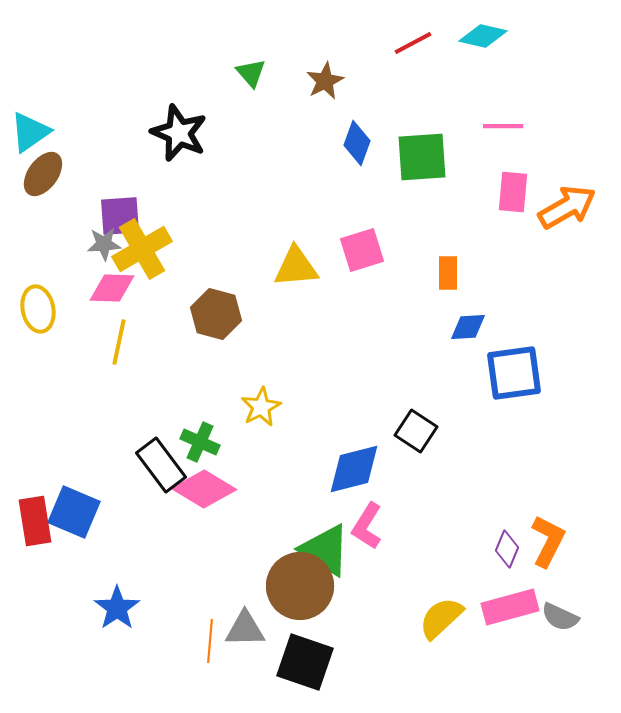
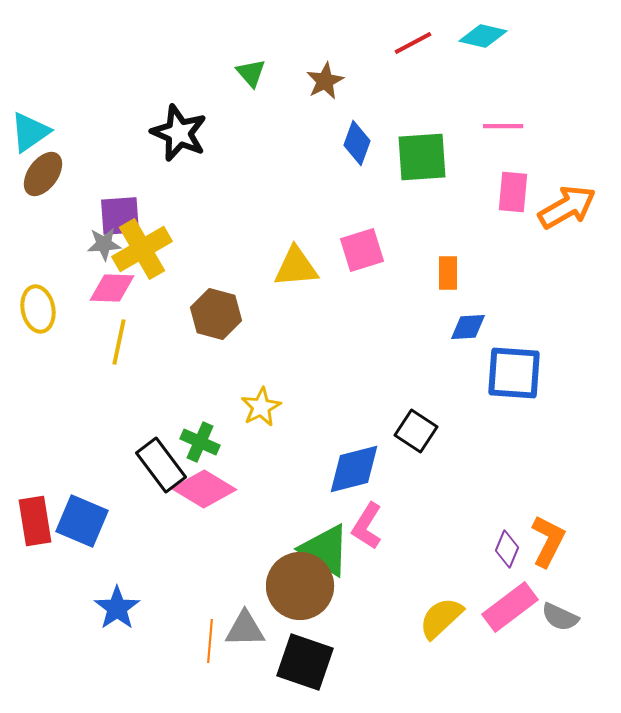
blue square at (514, 373): rotated 12 degrees clockwise
blue square at (74, 512): moved 8 px right, 9 px down
pink rectangle at (510, 607): rotated 22 degrees counterclockwise
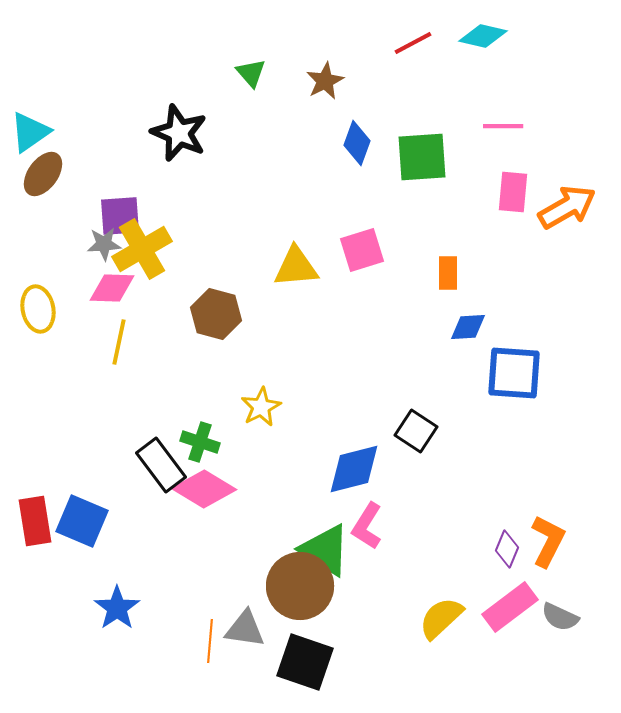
green cross at (200, 442): rotated 6 degrees counterclockwise
gray triangle at (245, 629): rotated 9 degrees clockwise
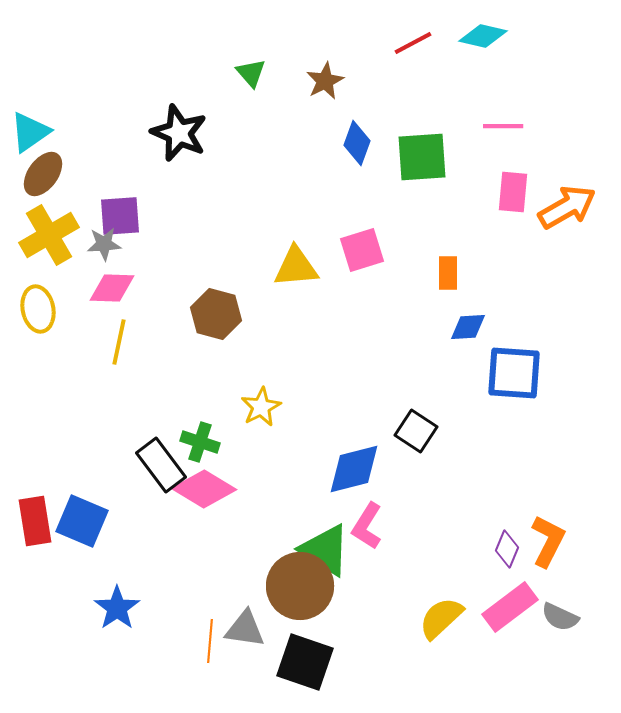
yellow cross at (142, 249): moved 93 px left, 14 px up
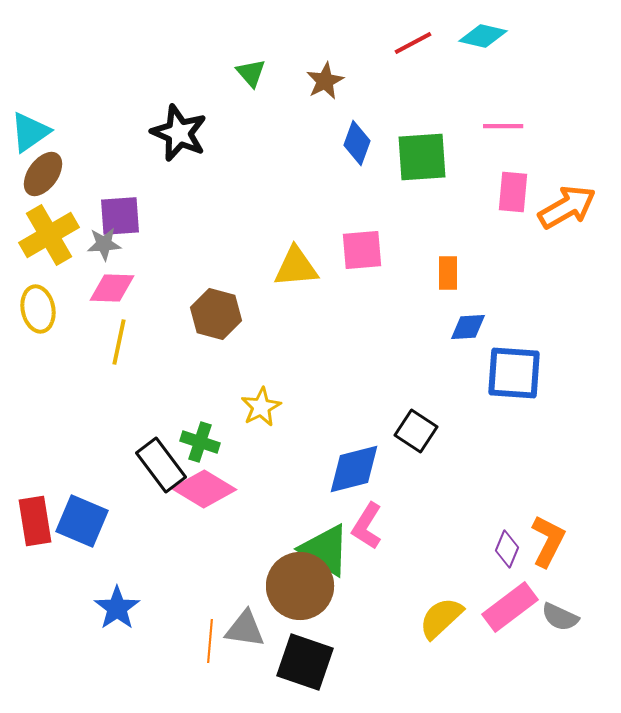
pink square at (362, 250): rotated 12 degrees clockwise
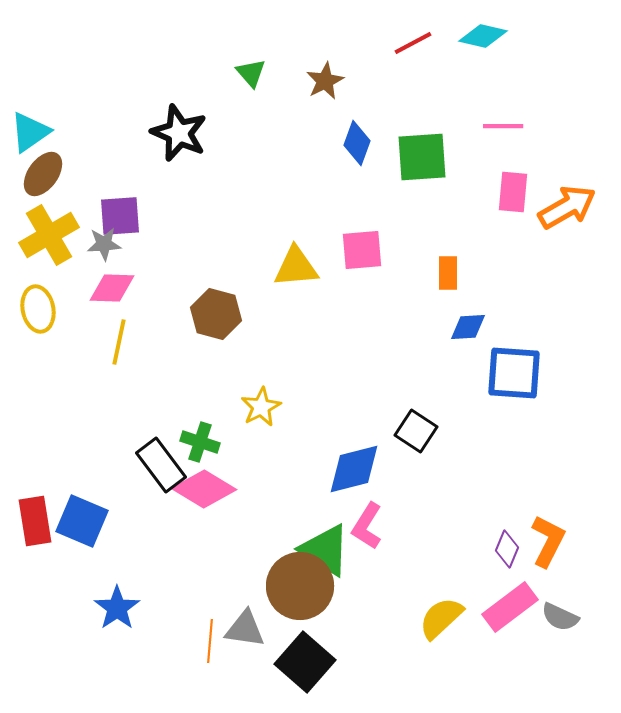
black square at (305, 662): rotated 22 degrees clockwise
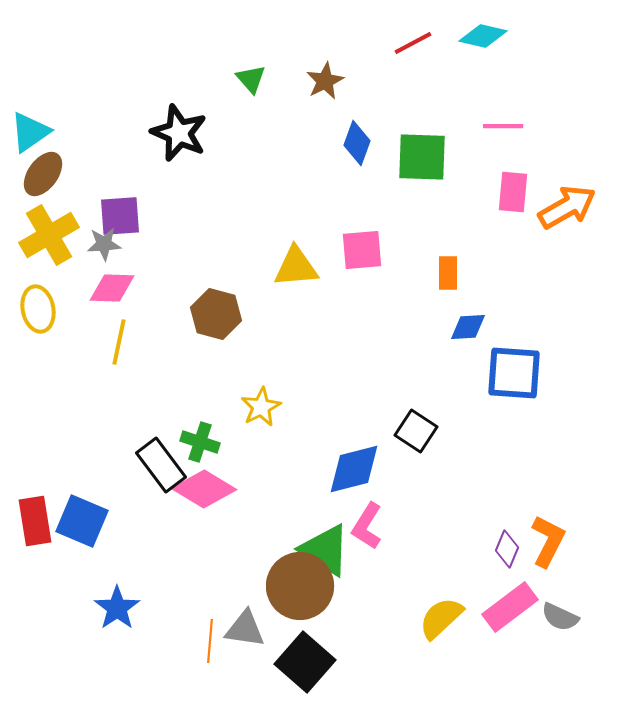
green triangle at (251, 73): moved 6 px down
green square at (422, 157): rotated 6 degrees clockwise
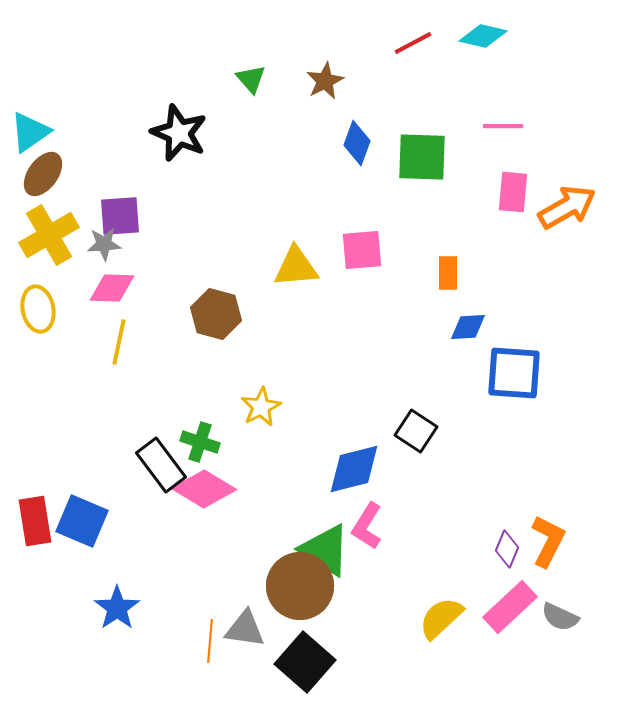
pink rectangle at (510, 607): rotated 6 degrees counterclockwise
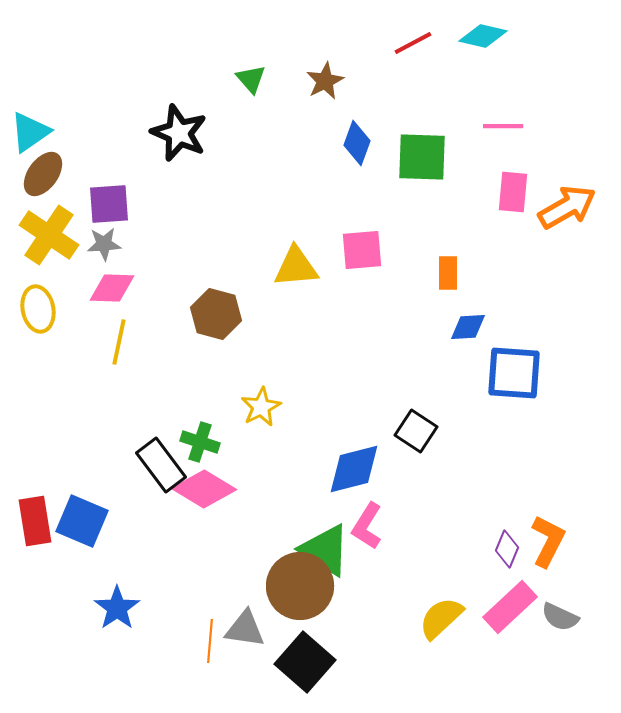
purple square at (120, 216): moved 11 px left, 12 px up
yellow cross at (49, 235): rotated 26 degrees counterclockwise
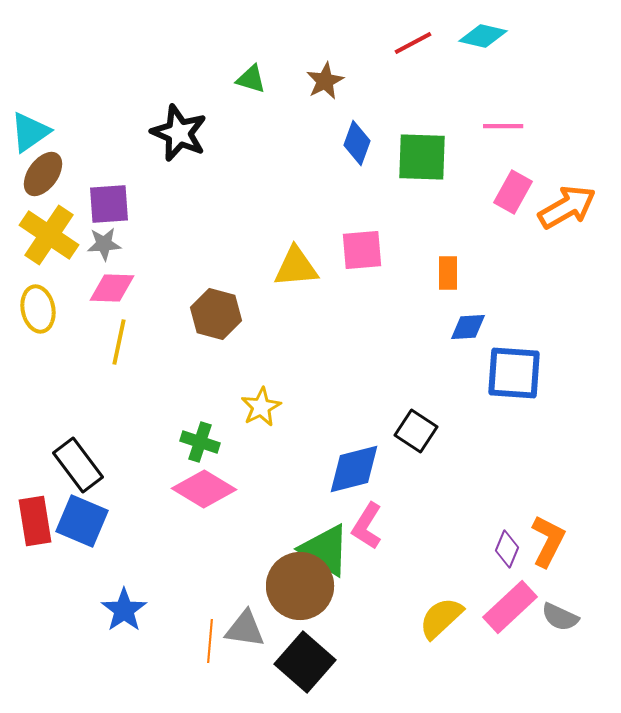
green triangle at (251, 79): rotated 32 degrees counterclockwise
pink rectangle at (513, 192): rotated 24 degrees clockwise
black rectangle at (161, 465): moved 83 px left
blue star at (117, 608): moved 7 px right, 2 px down
